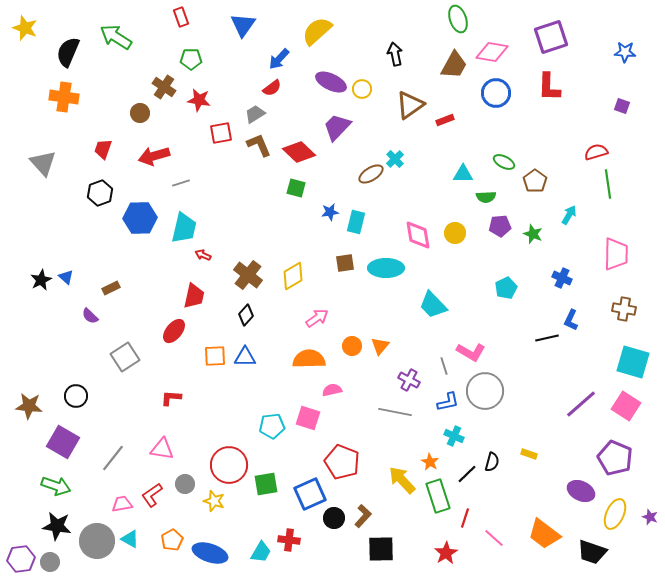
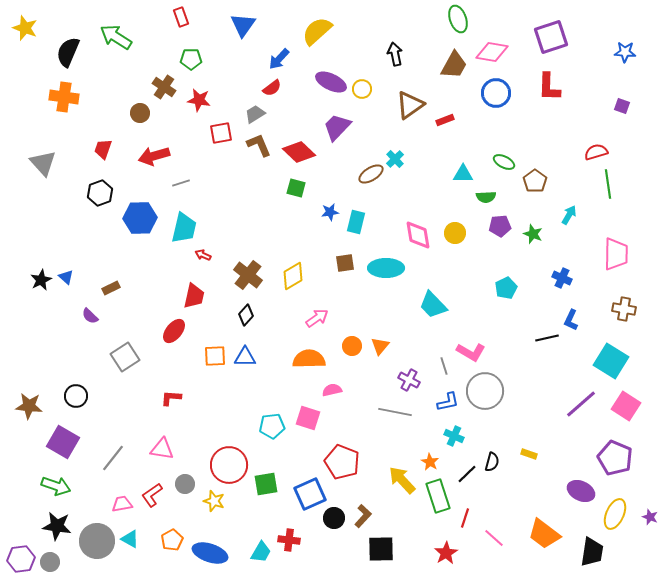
cyan square at (633, 362): moved 22 px left, 1 px up; rotated 16 degrees clockwise
black trapezoid at (592, 552): rotated 100 degrees counterclockwise
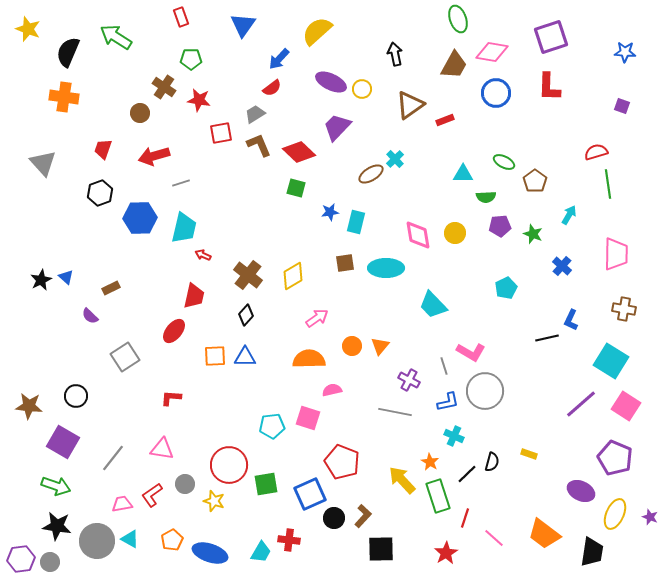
yellow star at (25, 28): moved 3 px right, 1 px down
blue cross at (562, 278): moved 12 px up; rotated 18 degrees clockwise
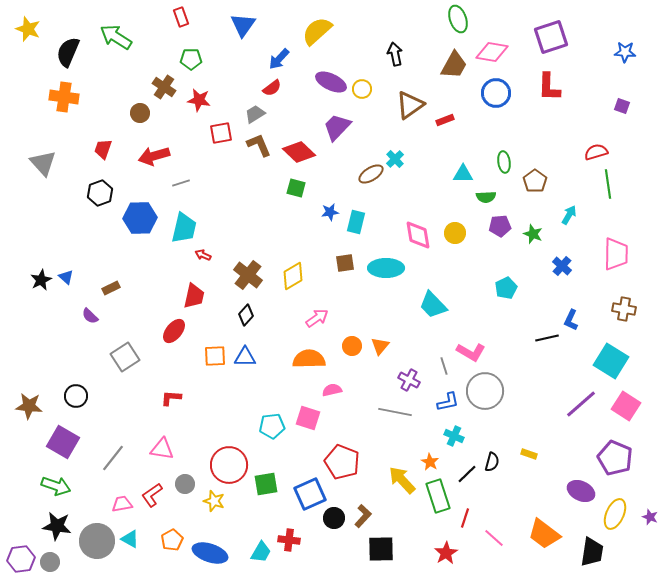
green ellipse at (504, 162): rotated 55 degrees clockwise
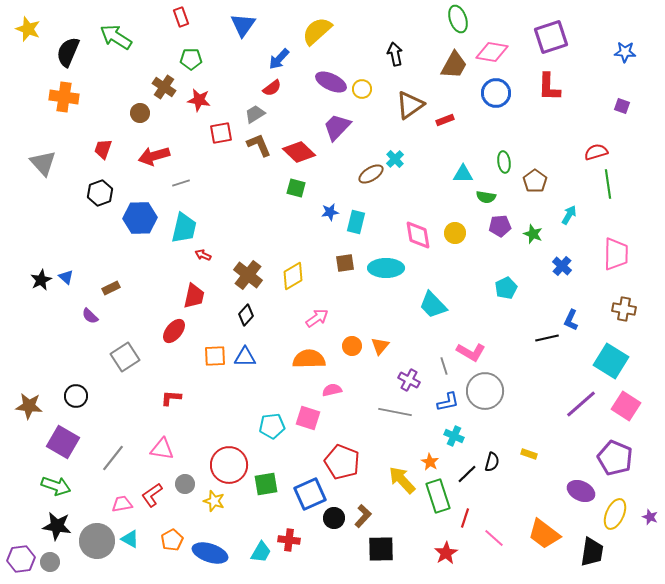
green semicircle at (486, 197): rotated 12 degrees clockwise
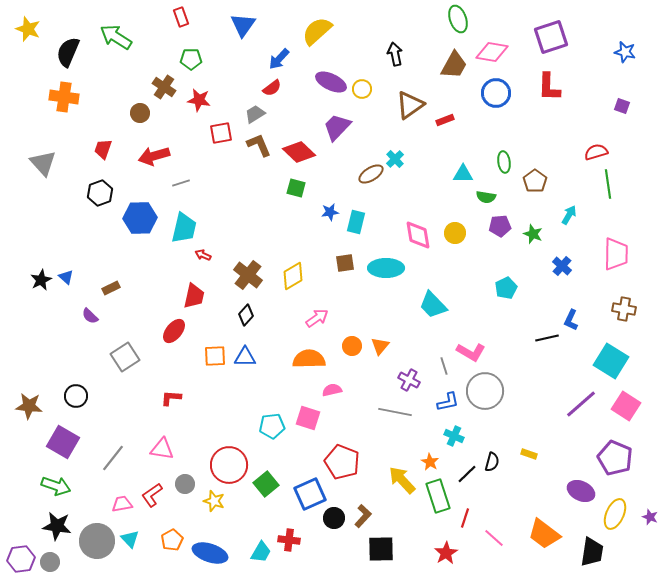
blue star at (625, 52): rotated 10 degrees clockwise
green square at (266, 484): rotated 30 degrees counterclockwise
cyan triangle at (130, 539): rotated 18 degrees clockwise
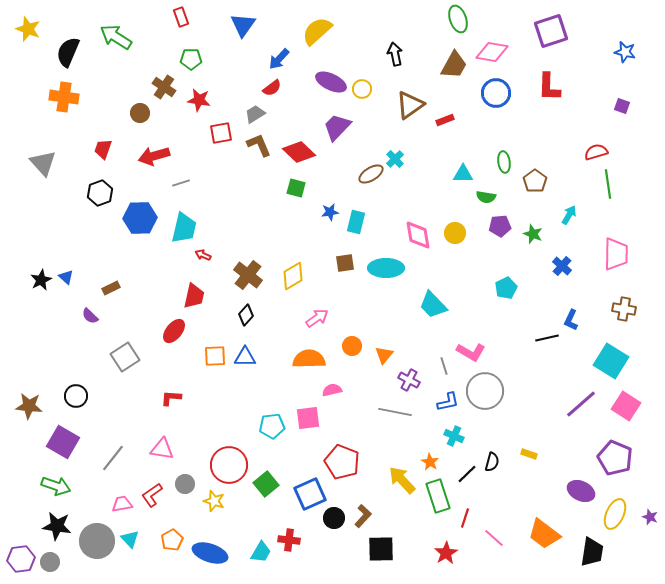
purple square at (551, 37): moved 6 px up
orange triangle at (380, 346): moved 4 px right, 9 px down
pink square at (308, 418): rotated 25 degrees counterclockwise
